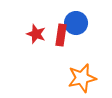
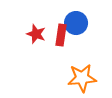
orange star: rotated 8 degrees clockwise
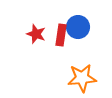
blue circle: moved 2 px right, 4 px down
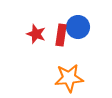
orange star: moved 13 px left
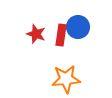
orange star: moved 3 px left, 1 px down
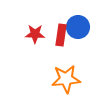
red star: moved 1 px left; rotated 18 degrees counterclockwise
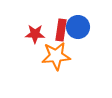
red rectangle: moved 5 px up
orange star: moved 10 px left, 23 px up
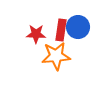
red star: moved 1 px right
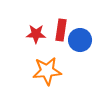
blue circle: moved 2 px right, 13 px down
orange star: moved 9 px left, 15 px down
